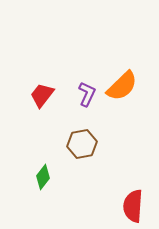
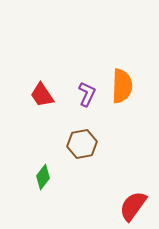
orange semicircle: rotated 44 degrees counterclockwise
red trapezoid: rotated 72 degrees counterclockwise
red semicircle: rotated 32 degrees clockwise
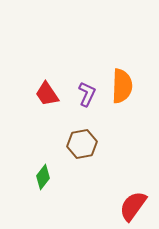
red trapezoid: moved 5 px right, 1 px up
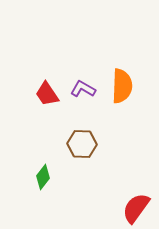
purple L-shape: moved 4 px left, 5 px up; rotated 85 degrees counterclockwise
brown hexagon: rotated 12 degrees clockwise
red semicircle: moved 3 px right, 2 px down
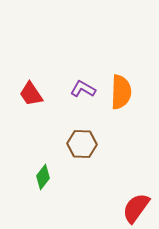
orange semicircle: moved 1 px left, 6 px down
red trapezoid: moved 16 px left
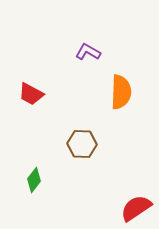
purple L-shape: moved 5 px right, 37 px up
red trapezoid: rotated 28 degrees counterclockwise
green diamond: moved 9 px left, 3 px down
red semicircle: rotated 20 degrees clockwise
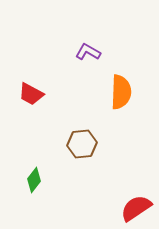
brown hexagon: rotated 8 degrees counterclockwise
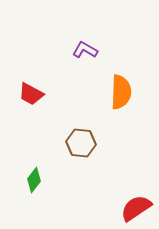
purple L-shape: moved 3 px left, 2 px up
brown hexagon: moved 1 px left, 1 px up; rotated 12 degrees clockwise
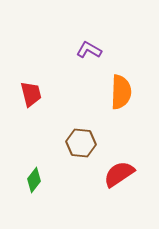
purple L-shape: moved 4 px right
red trapezoid: rotated 132 degrees counterclockwise
red semicircle: moved 17 px left, 34 px up
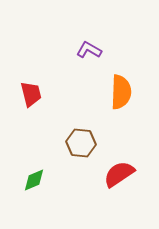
green diamond: rotated 30 degrees clockwise
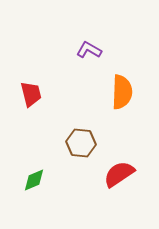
orange semicircle: moved 1 px right
